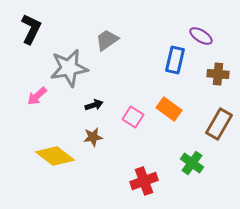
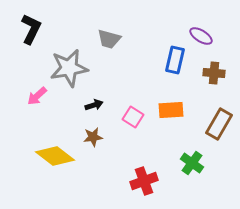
gray trapezoid: moved 2 px right, 1 px up; rotated 130 degrees counterclockwise
brown cross: moved 4 px left, 1 px up
orange rectangle: moved 2 px right, 1 px down; rotated 40 degrees counterclockwise
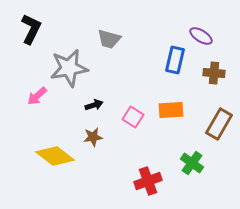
red cross: moved 4 px right
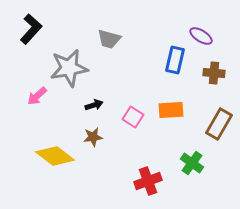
black L-shape: rotated 16 degrees clockwise
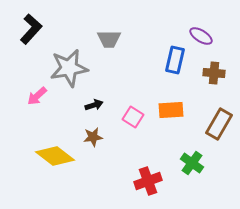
gray trapezoid: rotated 15 degrees counterclockwise
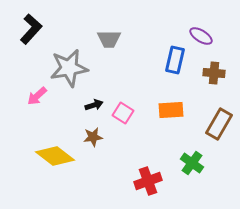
pink square: moved 10 px left, 4 px up
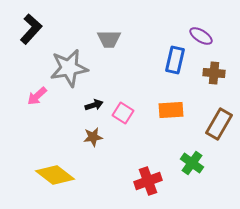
yellow diamond: moved 19 px down
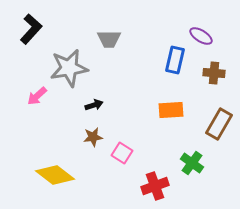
pink square: moved 1 px left, 40 px down
red cross: moved 7 px right, 5 px down
